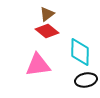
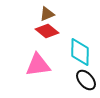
brown triangle: rotated 14 degrees clockwise
black ellipse: rotated 60 degrees clockwise
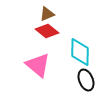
pink triangle: rotated 48 degrees clockwise
black ellipse: rotated 20 degrees clockwise
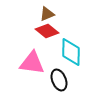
cyan diamond: moved 9 px left
pink triangle: moved 6 px left, 2 px up; rotated 32 degrees counterclockwise
black ellipse: moved 27 px left
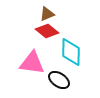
black ellipse: rotated 35 degrees counterclockwise
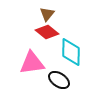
brown triangle: rotated 28 degrees counterclockwise
red diamond: moved 1 px down
pink triangle: rotated 16 degrees counterclockwise
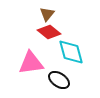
red diamond: moved 2 px right
cyan diamond: rotated 16 degrees counterclockwise
pink triangle: moved 1 px left
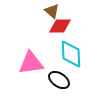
brown triangle: moved 5 px right, 3 px up; rotated 28 degrees counterclockwise
red diamond: moved 11 px right, 6 px up; rotated 40 degrees counterclockwise
cyan diamond: moved 2 px down; rotated 12 degrees clockwise
